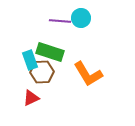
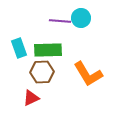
green rectangle: moved 2 px left, 2 px up; rotated 20 degrees counterclockwise
cyan rectangle: moved 11 px left, 12 px up
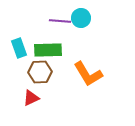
brown hexagon: moved 2 px left
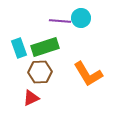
green rectangle: moved 3 px left, 3 px up; rotated 16 degrees counterclockwise
